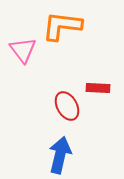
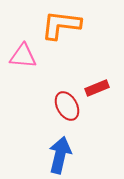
orange L-shape: moved 1 px left, 1 px up
pink triangle: moved 6 px down; rotated 48 degrees counterclockwise
red rectangle: moved 1 px left; rotated 25 degrees counterclockwise
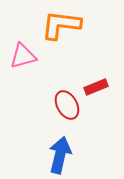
pink triangle: rotated 20 degrees counterclockwise
red rectangle: moved 1 px left, 1 px up
red ellipse: moved 1 px up
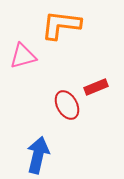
blue arrow: moved 22 px left
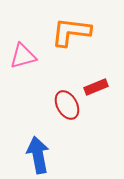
orange L-shape: moved 10 px right, 7 px down
blue arrow: rotated 24 degrees counterclockwise
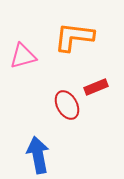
orange L-shape: moved 3 px right, 5 px down
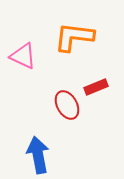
pink triangle: rotated 40 degrees clockwise
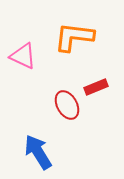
blue arrow: moved 3 px up; rotated 21 degrees counterclockwise
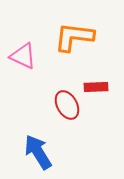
red rectangle: rotated 20 degrees clockwise
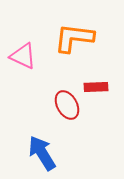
orange L-shape: moved 1 px down
blue arrow: moved 4 px right, 1 px down
